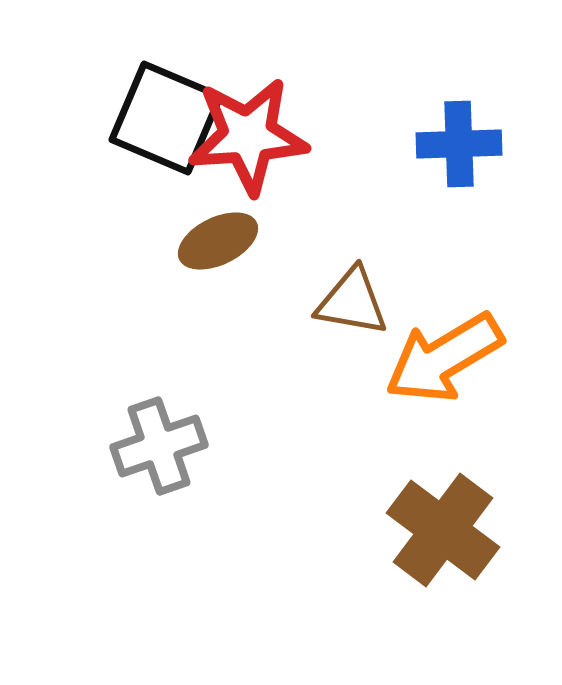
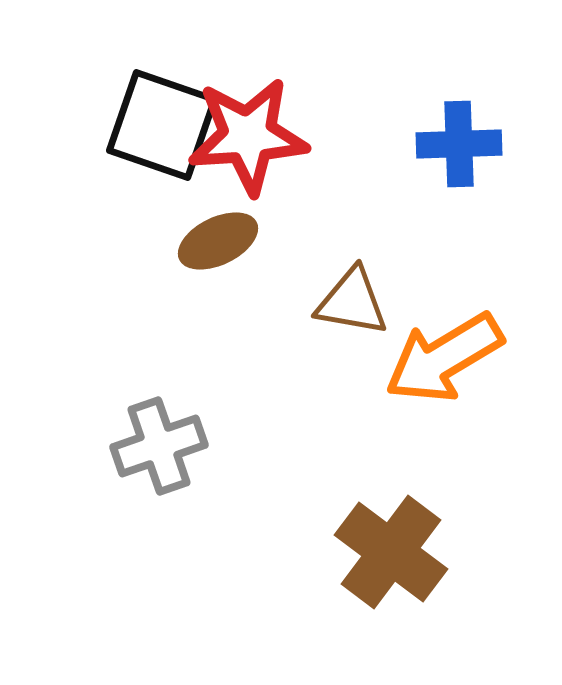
black square: moved 4 px left, 7 px down; rotated 4 degrees counterclockwise
brown cross: moved 52 px left, 22 px down
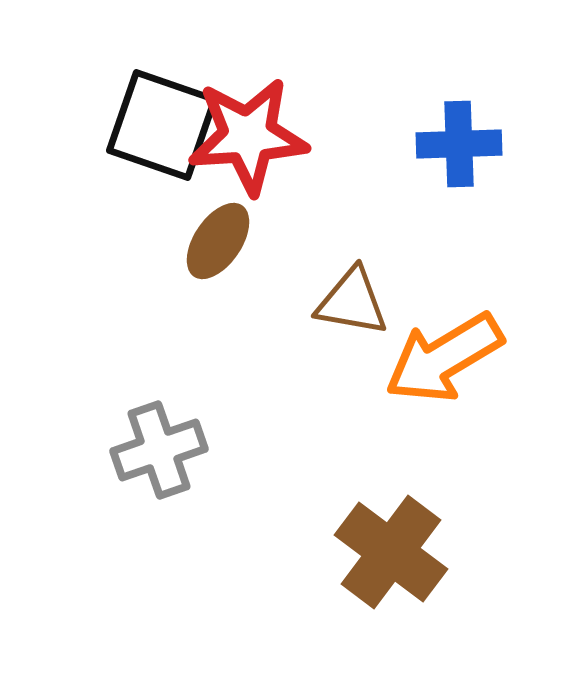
brown ellipse: rotated 30 degrees counterclockwise
gray cross: moved 4 px down
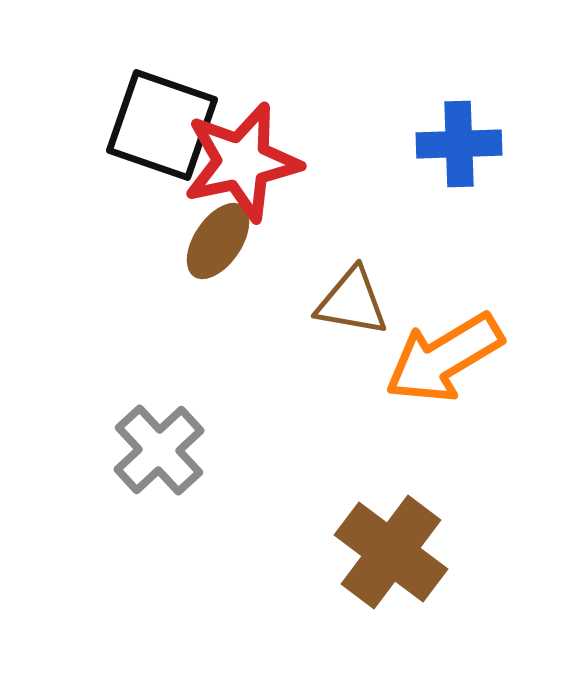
red star: moved 6 px left, 26 px down; rotated 8 degrees counterclockwise
gray cross: rotated 24 degrees counterclockwise
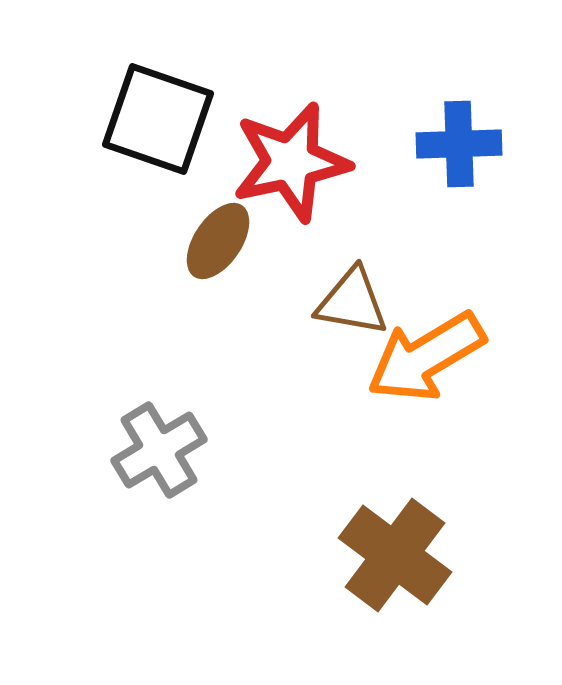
black square: moved 4 px left, 6 px up
red star: moved 49 px right
orange arrow: moved 18 px left, 1 px up
gray cross: rotated 12 degrees clockwise
brown cross: moved 4 px right, 3 px down
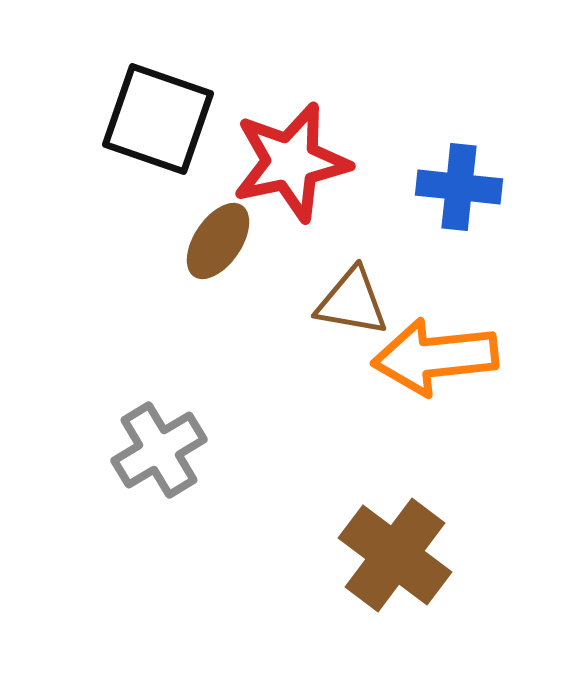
blue cross: moved 43 px down; rotated 8 degrees clockwise
orange arrow: moved 9 px right; rotated 25 degrees clockwise
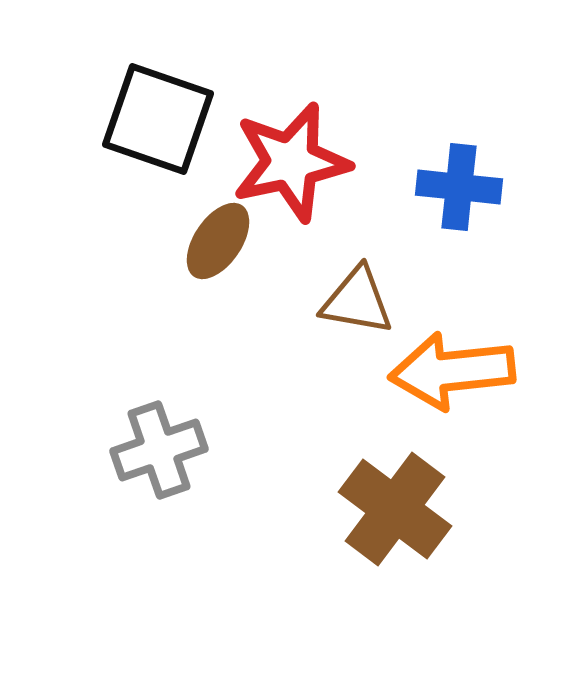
brown triangle: moved 5 px right, 1 px up
orange arrow: moved 17 px right, 14 px down
gray cross: rotated 12 degrees clockwise
brown cross: moved 46 px up
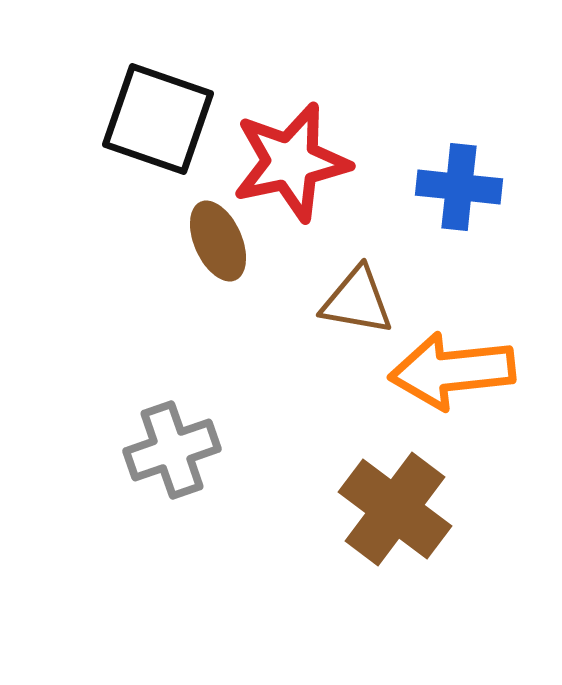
brown ellipse: rotated 58 degrees counterclockwise
gray cross: moved 13 px right
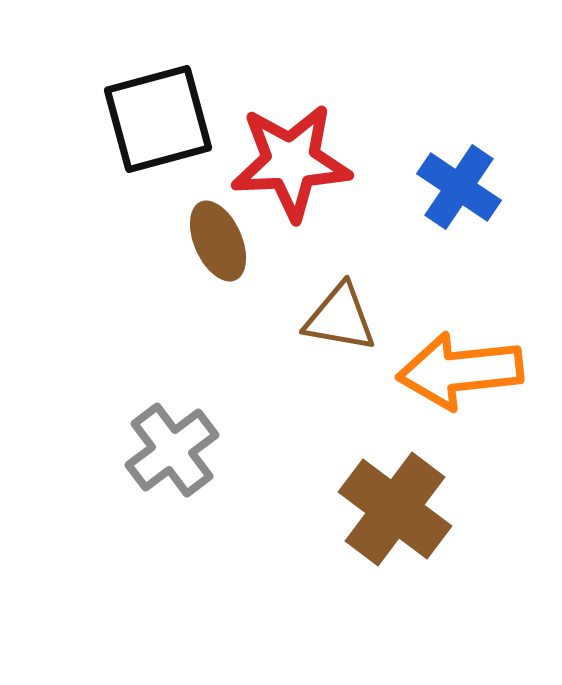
black square: rotated 34 degrees counterclockwise
red star: rotated 9 degrees clockwise
blue cross: rotated 28 degrees clockwise
brown triangle: moved 17 px left, 17 px down
orange arrow: moved 8 px right
gray cross: rotated 18 degrees counterclockwise
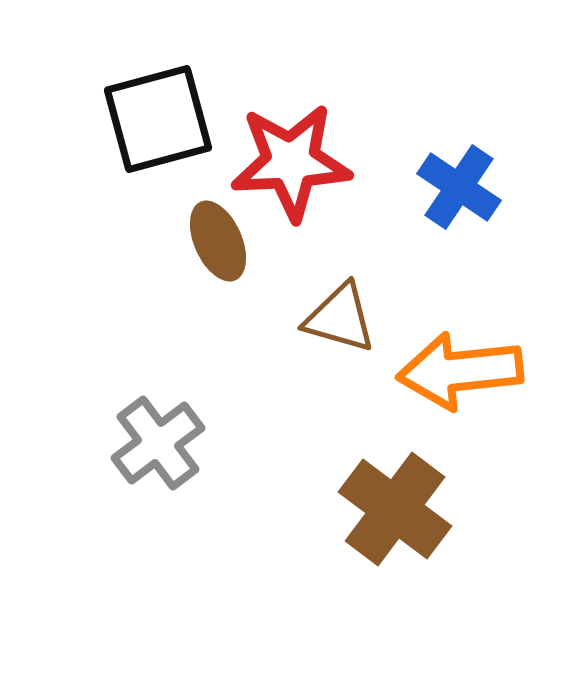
brown triangle: rotated 6 degrees clockwise
gray cross: moved 14 px left, 7 px up
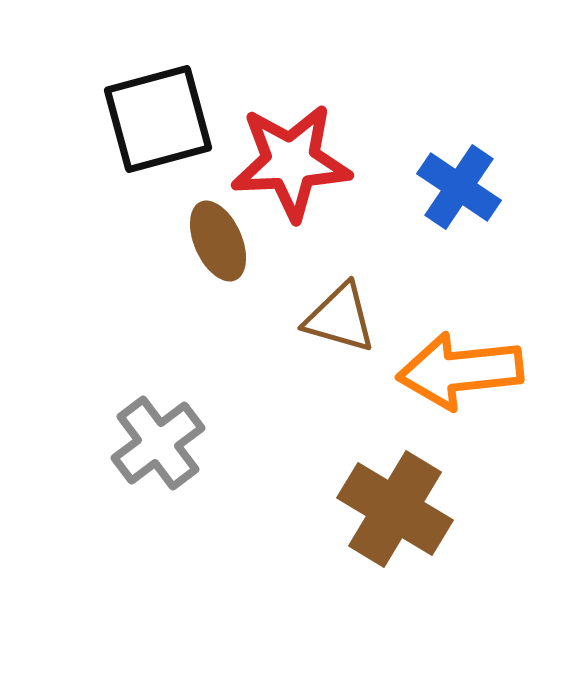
brown cross: rotated 6 degrees counterclockwise
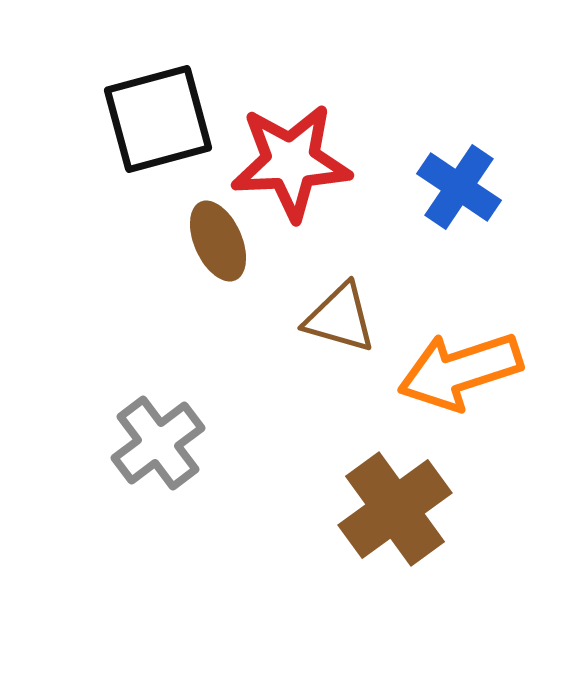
orange arrow: rotated 12 degrees counterclockwise
brown cross: rotated 23 degrees clockwise
